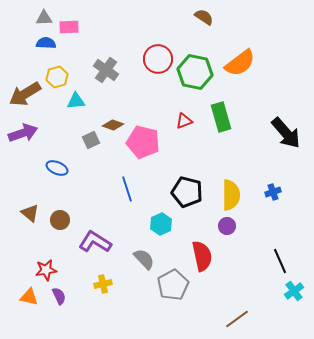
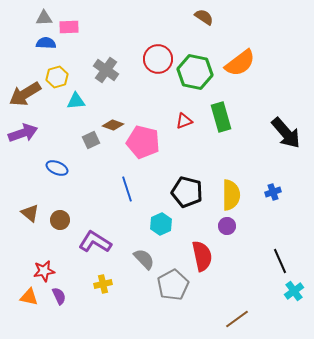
red star: moved 2 px left, 1 px down
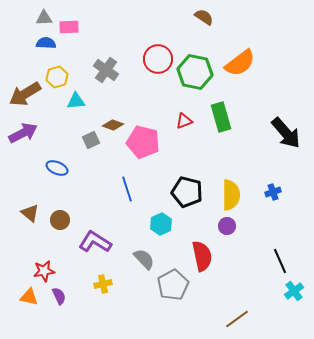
purple arrow: rotated 8 degrees counterclockwise
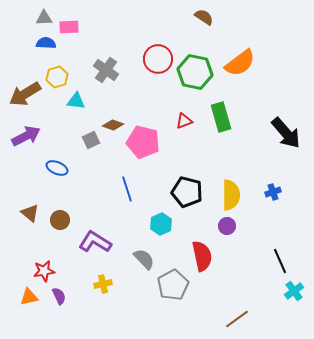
cyan triangle: rotated 12 degrees clockwise
purple arrow: moved 3 px right, 3 px down
orange triangle: rotated 24 degrees counterclockwise
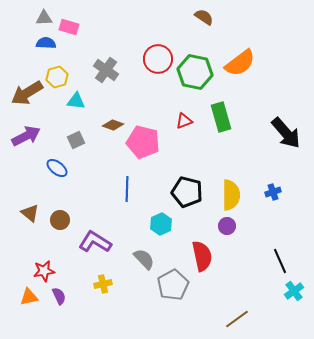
pink rectangle: rotated 18 degrees clockwise
brown arrow: moved 2 px right, 1 px up
gray square: moved 15 px left
blue ellipse: rotated 15 degrees clockwise
blue line: rotated 20 degrees clockwise
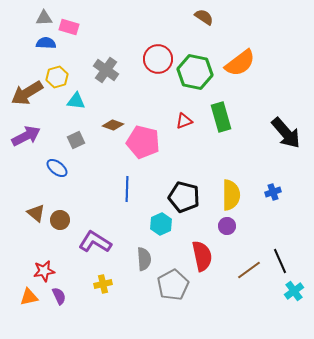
black pentagon: moved 3 px left, 5 px down
brown triangle: moved 6 px right
gray semicircle: rotated 40 degrees clockwise
brown line: moved 12 px right, 49 px up
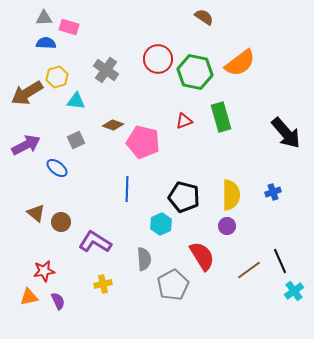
purple arrow: moved 9 px down
brown circle: moved 1 px right, 2 px down
red semicircle: rotated 20 degrees counterclockwise
purple semicircle: moved 1 px left, 5 px down
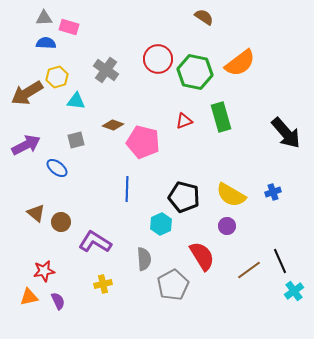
gray square: rotated 12 degrees clockwise
yellow semicircle: rotated 120 degrees clockwise
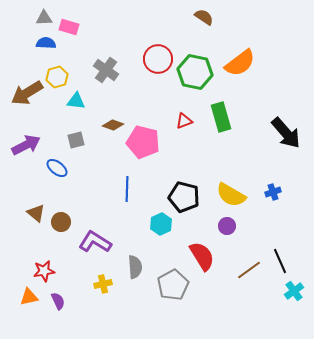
gray semicircle: moved 9 px left, 8 px down
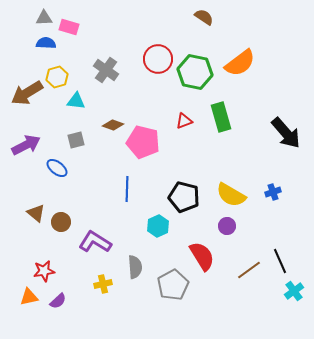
cyan hexagon: moved 3 px left, 2 px down
purple semicircle: rotated 72 degrees clockwise
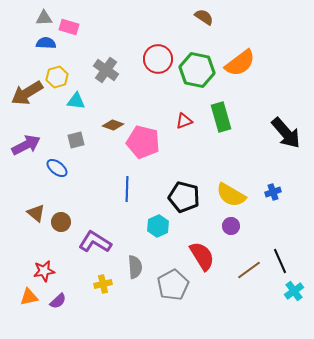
green hexagon: moved 2 px right, 2 px up
purple circle: moved 4 px right
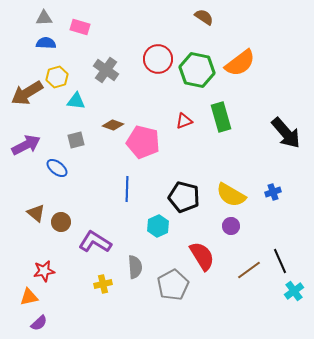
pink rectangle: moved 11 px right
purple semicircle: moved 19 px left, 22 px down
